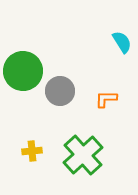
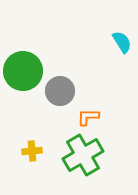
orange L-shape: moved 18 px left, 18 px down
green cross: rotated 12 degrees clockwise
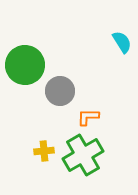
green circle: moved 2 px right, 6 px up
yellow cross: moved 12 px right
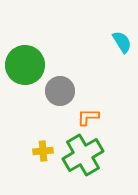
yellow cross: moved 1 px left
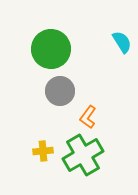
green circle: moved 26 px right, 16 px up
orange L-shape: rotated 55 degrees counterclockwise
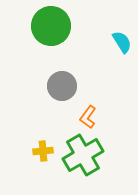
green circle: moved 23 px up
gray circle: moved 2 px right, 5 px up
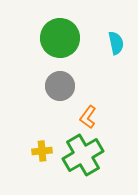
green circle: moved 9 px right, 12 px down
cyan semicircle: moved 6 px left, 1 px down; rotated 20 degrees clockwise
gray circle: moved 2 px left
yellow cross: moved 1 px left
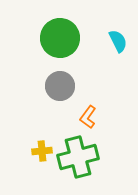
cyan semicircle: moved 2 px right, 2 px up; rotated 15 degrees counterclockwise
green cross: moved 5 px left, 2 px down; rotated 15 degrees clockwise
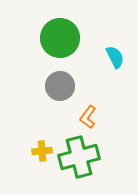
cyan semicircle: moved 3 px left, 16 px down
green cross: moved 1 px right
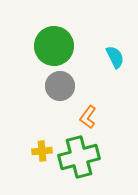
green circle: moved 6 px left, 8 px down
